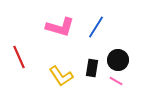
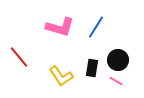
red line: rotated 15 degrees counterclockwise
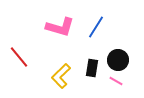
yellow L-shape: rotated 80 degrees clockwise
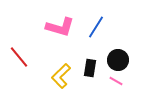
black rectangle: moved 2 px left
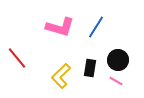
red line: moved 2 px left, 1 px down
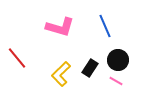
blue line: moved 9 px right, 1 px up; rotated 55 degrees counterclockwise
black rectangle: rotated 24 degrees clockwise
yellow L-shape: moved 2 px up
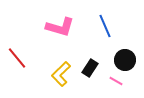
black circle: moved 7 px right
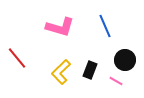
black rectangle: moved 2 px down; rotated 12 degrees counterclockwise
yellow L-shape: moved 2 px up
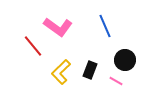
pink L-shape: moved 2 px left; rotated 20 degrees clockwise
red line: moved 16 px right, 12 px up
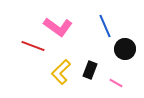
red line: rotated 30 degrees counterclockwise
black circle: moved 11 px up
pink line: moved 2 px down
